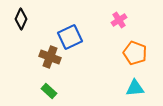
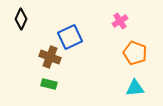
pink cross: moved 1 px right, 1 px down
green rectangle: moved 7 px up; rotated 28 degrees counterclockwise
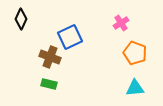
pink cross: moved 1 px right, 2 px down
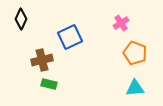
brown cross: moved 8 px left, 3 px down; rotated 35 degrees counterclockwise
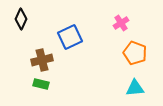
green rectangle: moved 8 px left
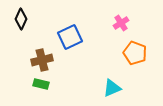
cyan triangle: moved 23 px left; rotated 18 degrees counterclockwise
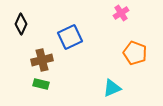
black diamond: moved 5 px down
pink cross: moved 10 px up
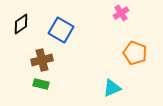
black diamond: rotated 30 degrees clockwise
blue square: moved 9 px left, 7 px up; rotated 35 degrees counterclockwise
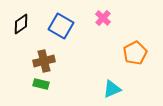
pink cross: moved 18 px left, 5 px down; rotated 14 degrees counterclockwise
blue square: moved 4 px up
orange pentagon: rotated 25 degrees clockwise
brown cross: moved 2 px right, 1 px down
cyan triangle: moved 1 px down
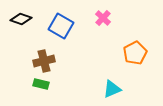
black diamond: moved 5 px up; rotated 55 degrees clockwise
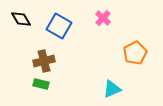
black diamond: rotated 40 degrees clockwise
blue square: moved 2 px left
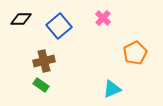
black diamond: rotated 60 degrees counterclockwise
blue square: rotated 20 degrees clockwise
green rectangle: moved 1 px down; rotated 21 degrees clockwise
